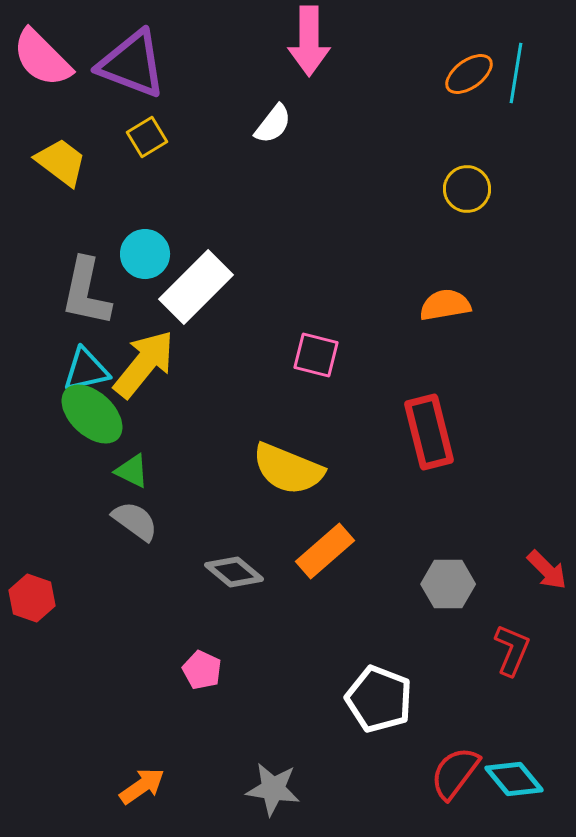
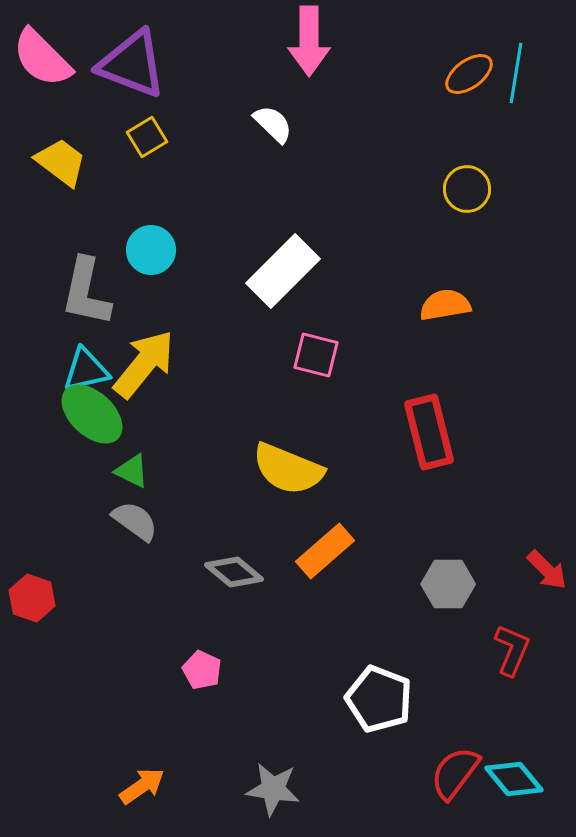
white semicircle: rotated 84 degrees counterclockwise
cyan circle: moved 6 px right, 4 px up
white rectangle: moved 87 px right, 16 px up
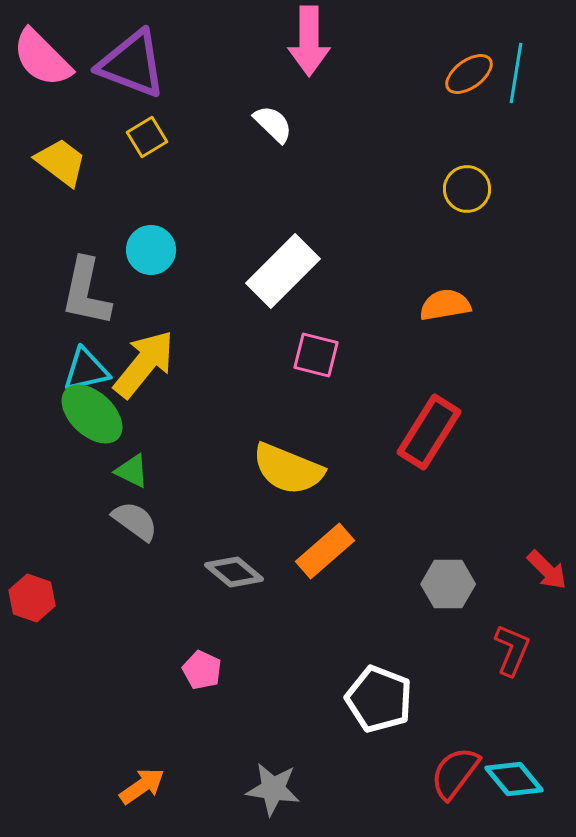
red rectangle: rotated 46 degrees clockwise
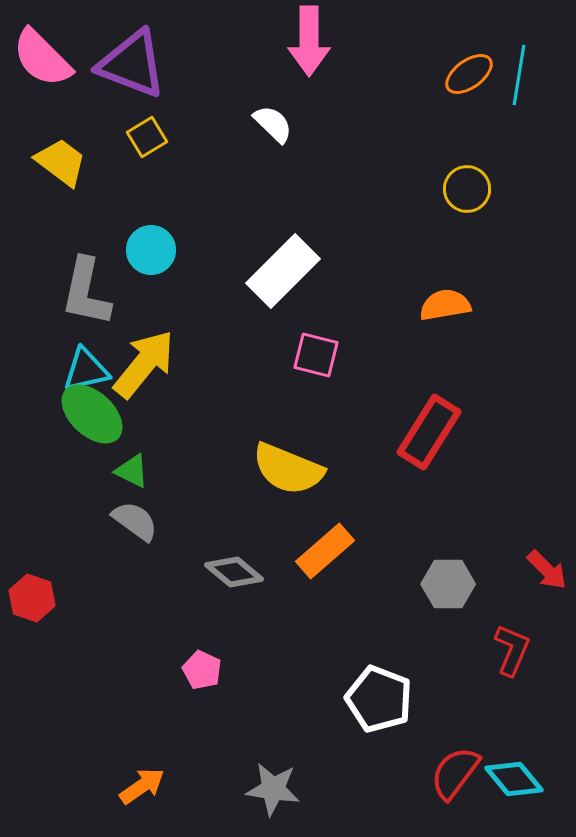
cyan line: moved 3 px right, 2 px down
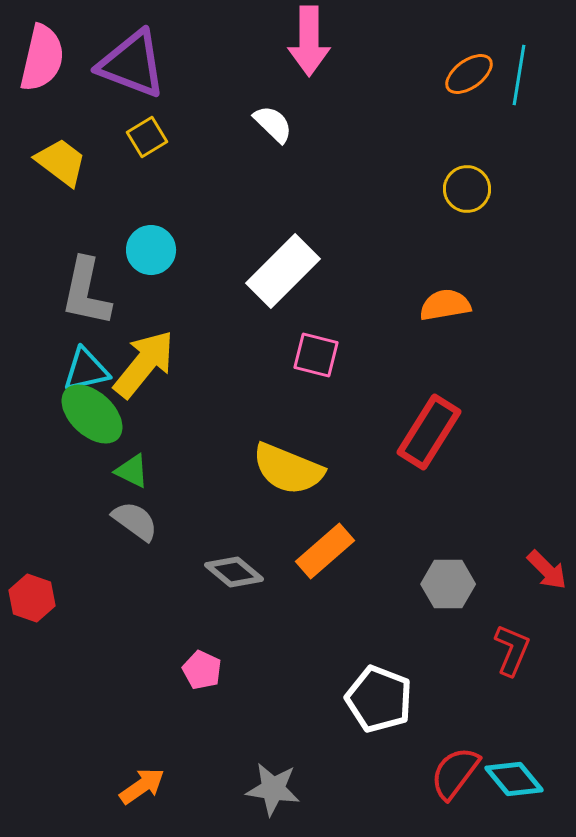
pink semicircle: rotated 122 degrees counterclockwise
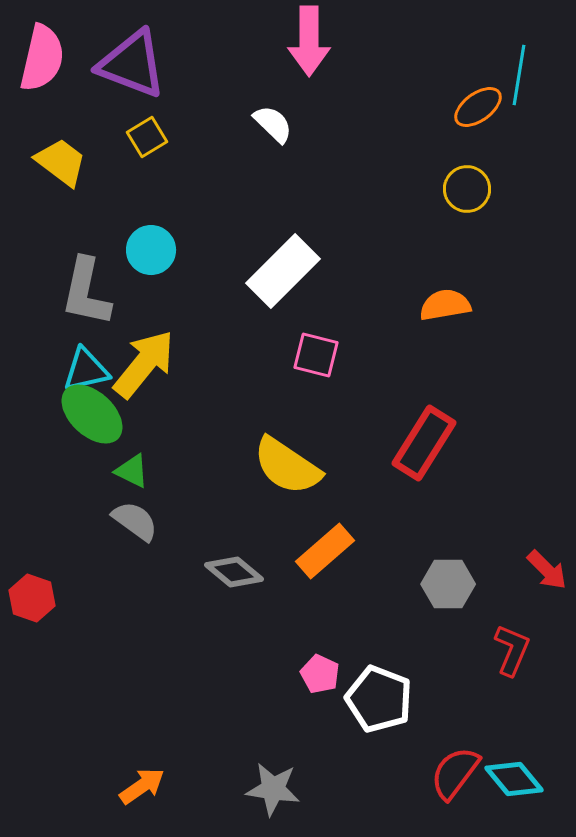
orange ellipse: moved 9 px right, 33 px down
red rectangle: moved 5 px left, 11 px down
yellow semicircle: moved 1 px left, 3 px up; rotated 12 degrees clockwise
pink pentagon: moved 118 px right, 4 px down
